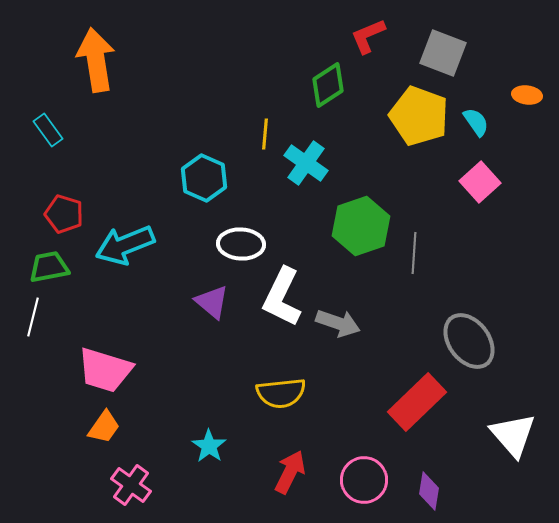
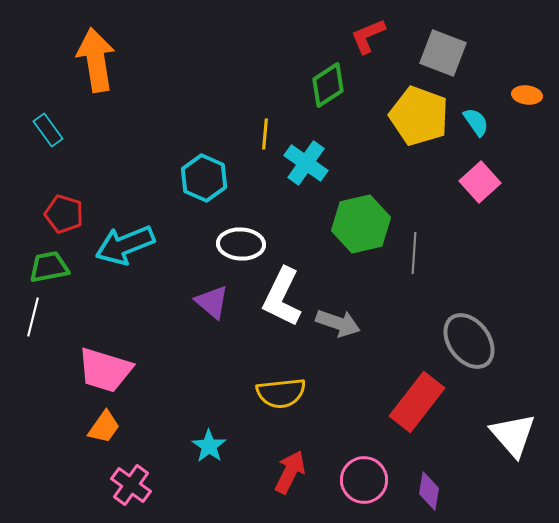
green hexagon: moved 2 px up; rotated 6 degrees clockwise
red rectangle: rotated 8 degrees counterclockwise
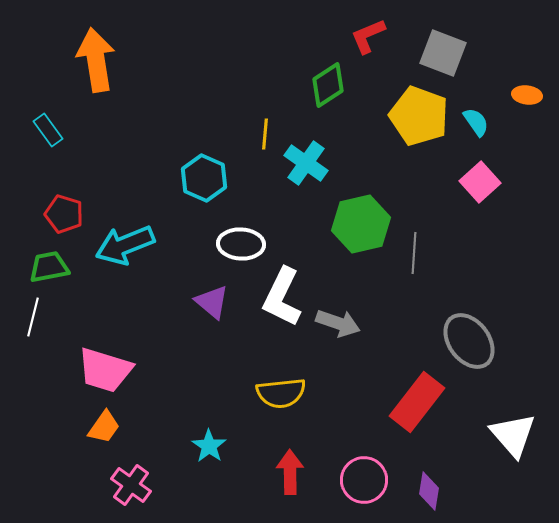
red arrow: rotated 27 degrees counterclockwise
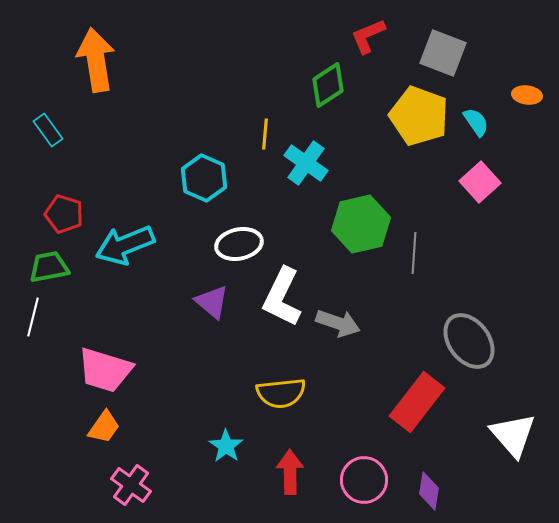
white ellipse: moved 2 px left; rotated 15 degrees counterclockwise
cyan star: moved 17 px right
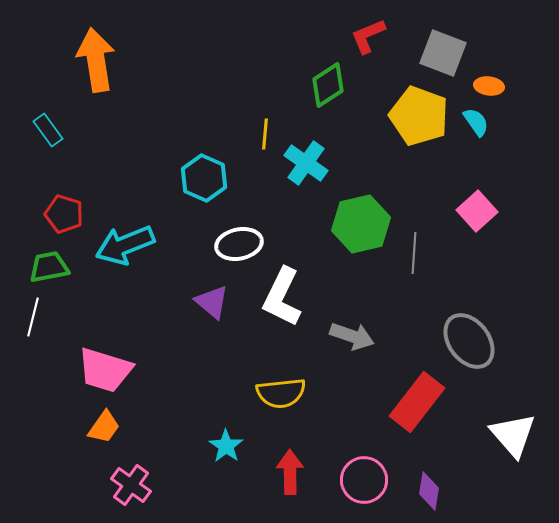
orange ellipse: moved 38 px left, 9 px up
pink square: moved 3 px left, 29 px down
gray arrow: moved 14 px right, 13 px down
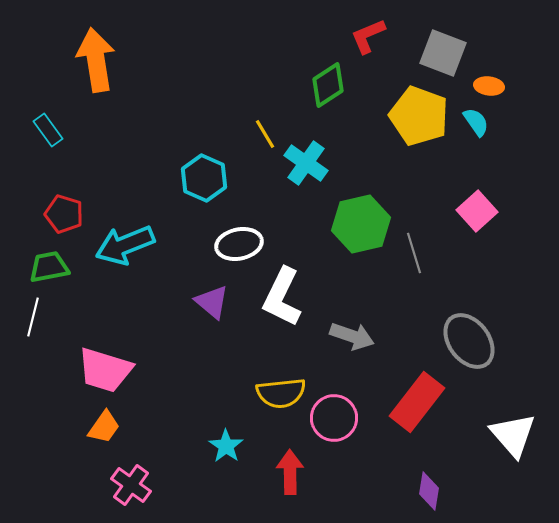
yellow line: rotated 36 degrees counterclockwise
gray line: rotated 21 degrees counterclockwise
pink circle: moved 30 px left, 62 px up
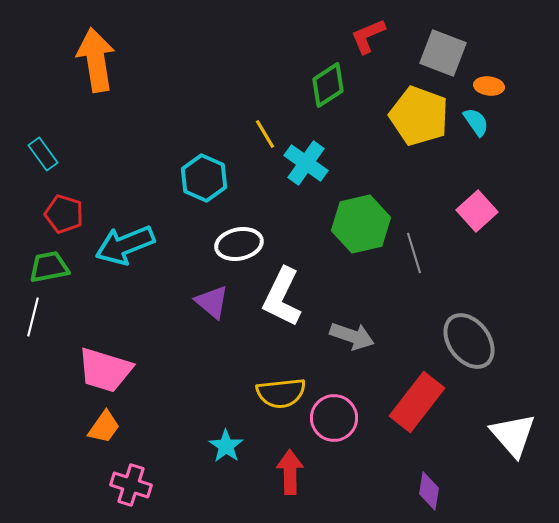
cyan rectangle: moved 5 px left, 24 px down
pink cross: rotated 18 degrees counterclockwise
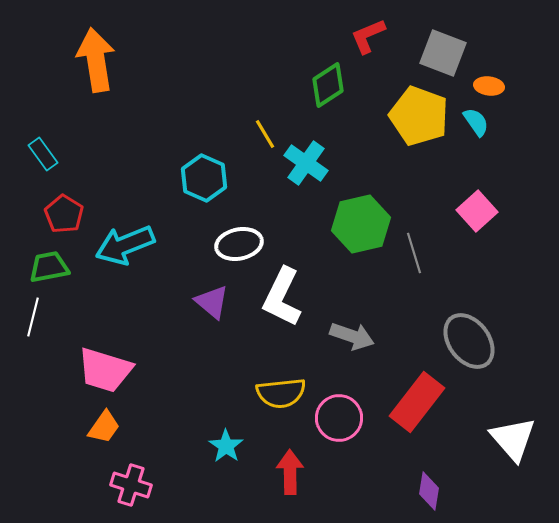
red pentagon: rotated 15 degrees clockwise
pink circle: moved 5 px right
white triangle: moved 4 px down
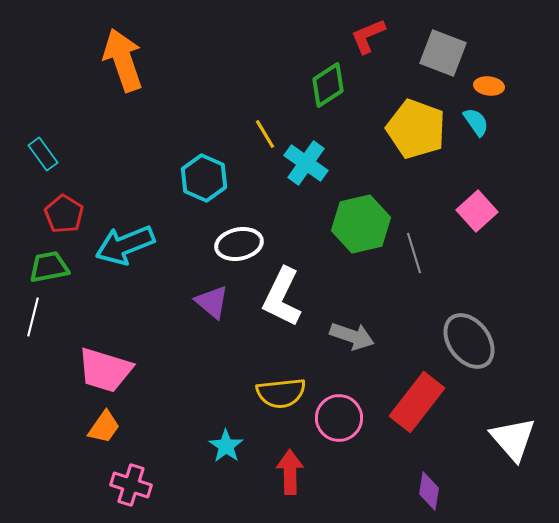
orange arrow: moved 27 px right; rotated 10 degrees counterclockwise
yellow pentagon: moved 3 px left, 13 px down
